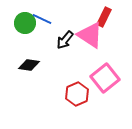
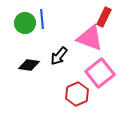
blue line: rotated 60 degrees clockwise
pink triangle: moved 3 px down; rotated 12 degrees counterclockwise
black arrow: moved 6 px left, 16 px down
pink square: moved 5 px left, 5 px up
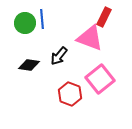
pink square: moved 6 px down
red hexagon: moved 7 px left; rotated 15 degrees counterclockwise
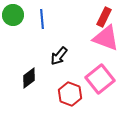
green circle: moved 12 px left, 8 px up
pink triangle: moved 16 px right
black diamond: moved 13 px down; rotated 45 degrees counterclockwise
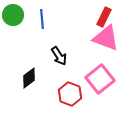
black arrow: rotated 72 degrees counterclockwise
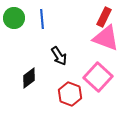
green circle: moved 1 px right, 3 px down
pink square: moved 2 px left, 2 px up; rotated 8 degrees counterclockwise
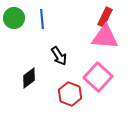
red rectangle: moved 1 px right
pink triangle: moved 1 px left, 1 px up; rotated 16 degrees counterclockwise
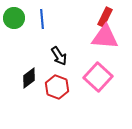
red hexagon: moved 13 px left, 7 px up
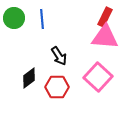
red hexagon: rotated 20 degrees counterclockwise
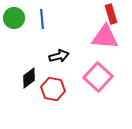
red rectangle: moved 6 px right, 3 px up; rotated 42 degrees counterclockwise
black arrow: rotated 72 degrees counterclockwise
red hexagon: moved 4 px left, 2 px down; rotated 10 degrees clockwise
